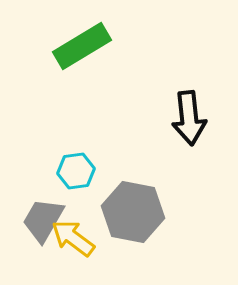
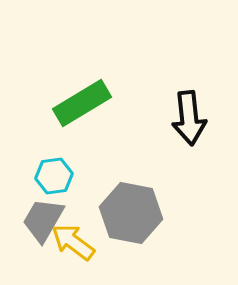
green rectangle: moved 57 px down
cyan hexagon: moved 22 px left, 5 px down
gray hexagon: moved 2 px left, 1 px down
yellow arrow: moved 4 px down
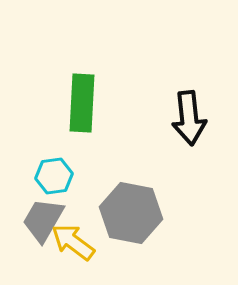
green rectangle: rotated 56 degrees counterclockwise
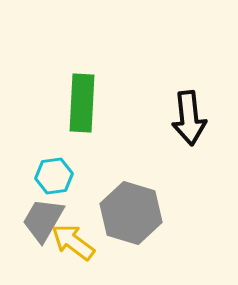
gray hexagon: rotated 6 degrees clockwise
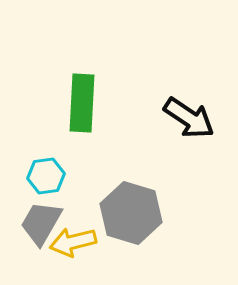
black arrow: rotated 50 degrees counterclockwise
cyan hexagon: moved 8 px left
gray trapezoid: moved 2 px left, 3 px down
yellow arrow: rotated 51 degrees counterclockwise
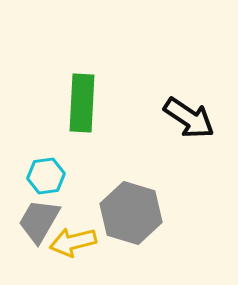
gray trapezoid: moved 2 px left, 2 px up
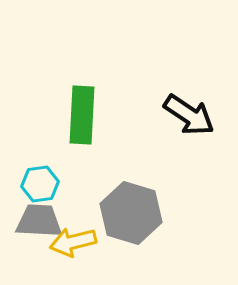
green rectangle: moved 12 px down
black arrow: moved 3 px up
cyan hexagon: moved 6 px left, 8 px down
gray trapezoid: rotated 63 degrees clockwise
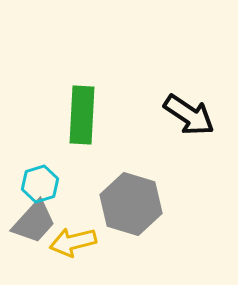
cyan hexagon: rotated 9 degrees counterclockwise
gray hexagon: moved 9 px up
gray trapezoid: moved 5 px left, 1 px down; rotated 129 degrees clockwise
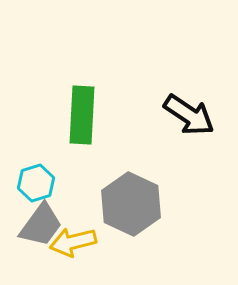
cyan hexagon: moved 4 px left, 1 px up
gray hexagon: rotated 8 degrees clockwise
gray trapezoid: moved 7 px right, 3 px down; rotated 6 degrees counterclockwise
